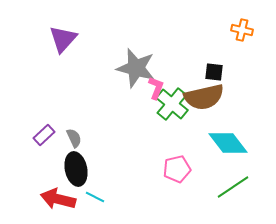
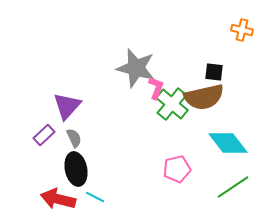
purple triangle: moved 4 px right, 67 px down
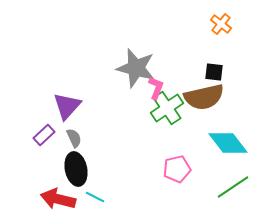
orange cross: moved 21 px left, 6 px up; rotated 25 degrees clockwise
green cross: moved 5 px left, 4 px down; rotated 16 degrees clockwise
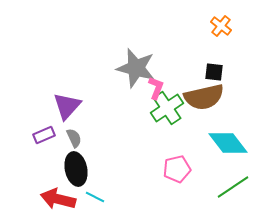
orange cross: moved 2 px down
purple rectangle: rotated 20 degrees clockwise
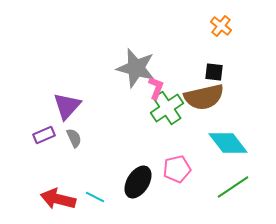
black ellipse: moved 62 px right, 13 px down; rotated 44 degrees clockwise
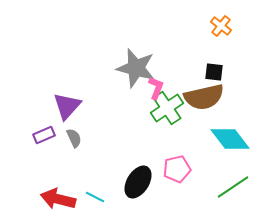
cyan diamond: moved 2 px right, 4 px up
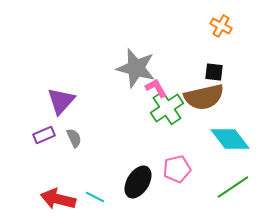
orange cross: rotated 10 degrees counterclockwise
pink L-shape: rotated 50 degrees counterclockwise
purple triangle: moved 6 px left, 5 px up
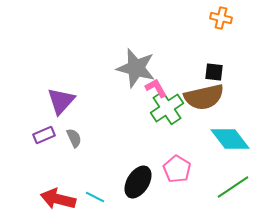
orange cross: moved 8 px up; rotated 15 degrees counterclockwise
pink pentagon: rotated 28 degrees counterclockwise
